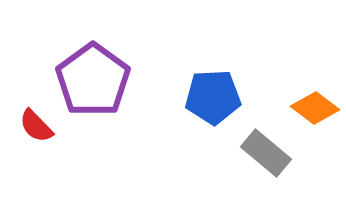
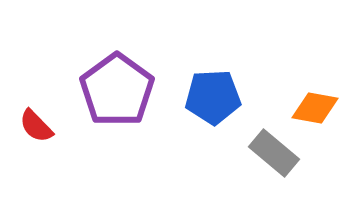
purple pentagon: moved 24 px right, 10 px down
orange diamond: rotated 27 degrees counterclockwise
gray rectangle: moved 8 px right
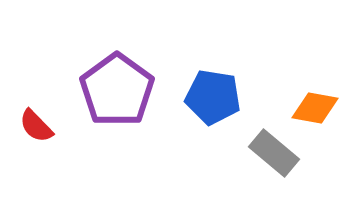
blue pentagon: rotated 12 degrees clockwise
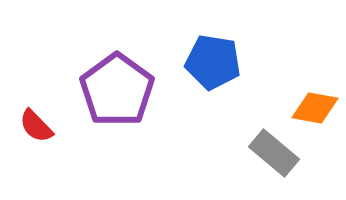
blue pentagon: moved 35 px up
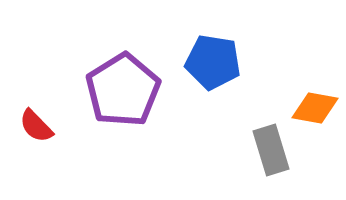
purple pentagon: moved 6 px right; rotated 4 degrees clockwise
gray rectangle: moved 3 px left, 3 px up; rotated 33 degrees clockwise
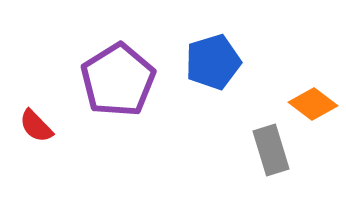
blue pentagon: rotated 26 degrees counterclockwise
purple pentagon: moved 5 px left, 10 px up
orange diamond: moved 2 px left, 4 px up; rotated 27 degrees clockwise
